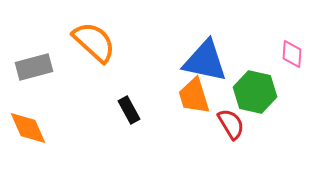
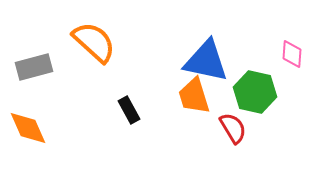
blue triangle: moved 1 px right
red semicircle: moved 2 px right, 4 px down
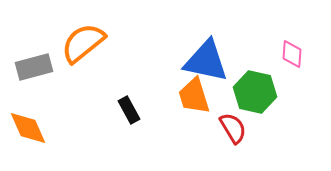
orange semicircle: moved 11 px left, 1 px down; rotated 81 degrees counterclockwise
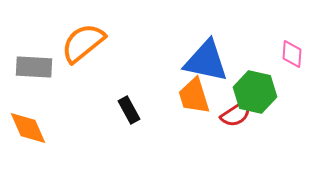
gray rectangle: rotated 18 degrees clockwise
red semicircle: moved 3 px right, 14 px up; rotated 88 degrees clockwise
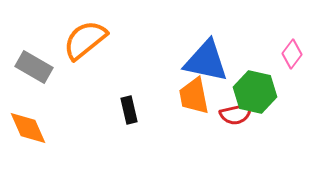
orange semicircle: moved 2 px right, 3 px up
pink diamond: rotated 32 degrees clockwise
gray rectangle: rotated 27 degrees clockwise
orange trapezoid: rotated 6 degrees clockwise
black rectangle: rotated 16 degrees clockwise
red semicircle: rotated 20 degrees clockwise
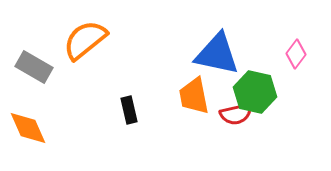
pink diamond: moved 4 px right
blue triangle: moved 11 px right, 7 px up
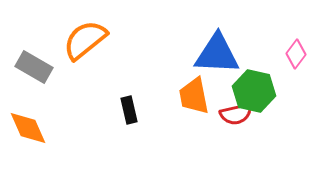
blue triangle: rotated 9 degrees counterclockwise
green hexagon: moved 1 px left, 1 px up
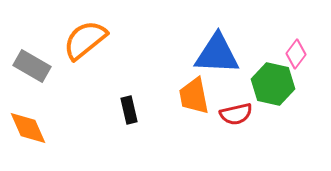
gray rectangle: moved 2 px left, 1 px up
green hexagon: moved 19 px right, 7 px up
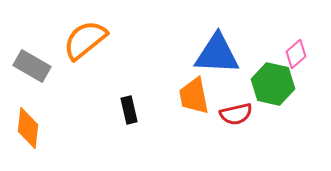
pink diamond: rotated 12 degrees clockwise
orange diamond: rotated 30 degrees clockwise
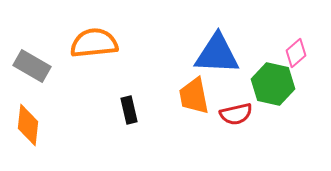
orange semicircle: moved 9 px right, 3 px down; rotated 33 degrees clockwise
pink diamond: moved 1 px up
orange diamond: moved 3 px up
